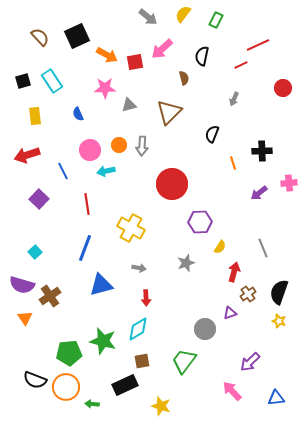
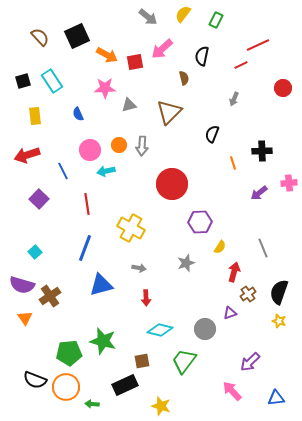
cyan diamond at (138, 329): moved 22 px right, 1 px down; rotated 45 degrees clockwise
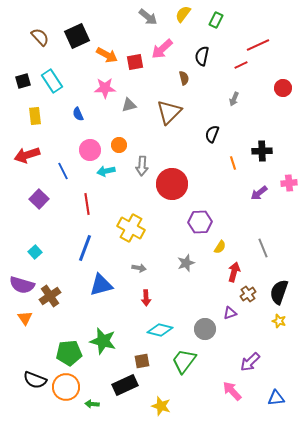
gray arrow at (142, 146): moved 20 px down
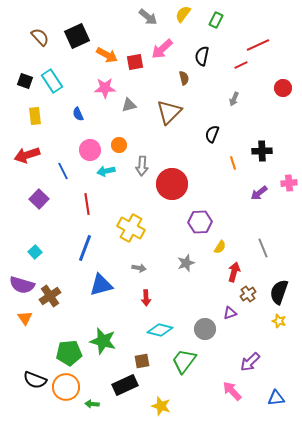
black square at (23, 81): moved 2 px right; rotated 35 degrees clockwise
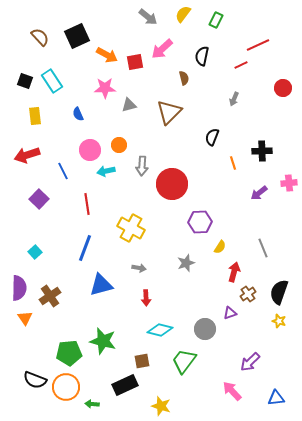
black semicircle at (212, 134): moved 3 px down
purple semicircle at (22, 285): moved 3 px left, 3 px down; rotated 105 degrees counterclockwise
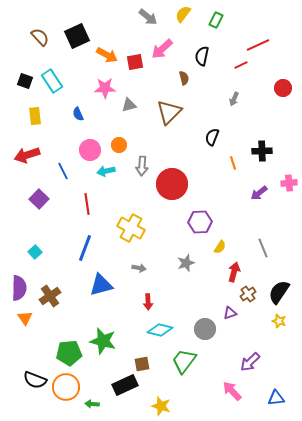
black semicircle at (279, 292): rotated 15 degrees clockwise
red arrow at (146, 298): moved 2 px right, 4 px down
brown square at (142, 361): moved 3 px down
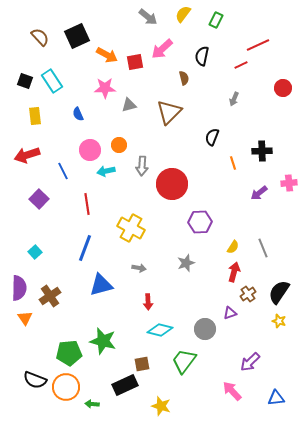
yellow semicircle at (220, 247): moved 13 px right
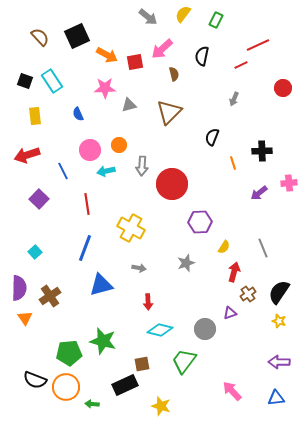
brown semicircle at (184, 78): moved 10 px left, 4 px up
yellow semicircle at (233, 247): moved 9 px left
purple arrow at (250, 362): moved 29 px right; rotated 45 degrees clockwise
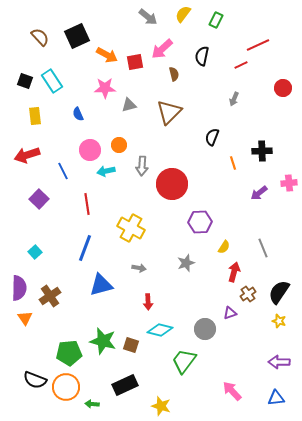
brown square at (142, 364): moved 11 px left, 19 px up; rotated 28 degrees clockwise
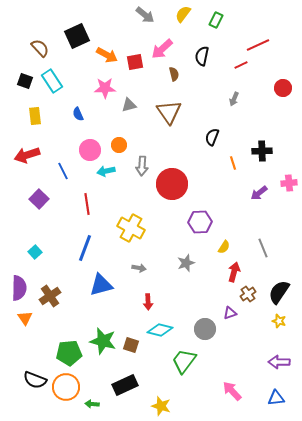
gray arrow at (148, 17): moved 3 px left, 2 px up
brown semicircle at (40, 37): moved 11 px down
brown triangle at (169, 112): rotated 20 degrees counterclockwise
